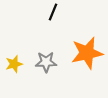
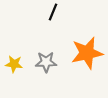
yellow star: rotated 24 degrees clockwise
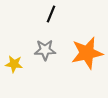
black line: moved 2 px left, 2 px down
gray star: moved 1 px left, 12 px up
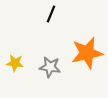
gray star: moved 5 px right, 17 px down; rotated 10 degrees clockwise
yellow star: moved 1 px right, 1 px up
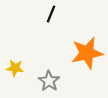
yellow star: moved 5 px down
gray star: moved 1 px left, 14 px down; rotated 25 degrees clockwise
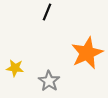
black line: moved 4 px left, 2 px up
orange star: rotated 12 degrees counterclockwise
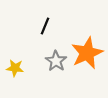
black line: moved 2 px left, 14 px down
gray star: moved 7 px right, 20 px up
